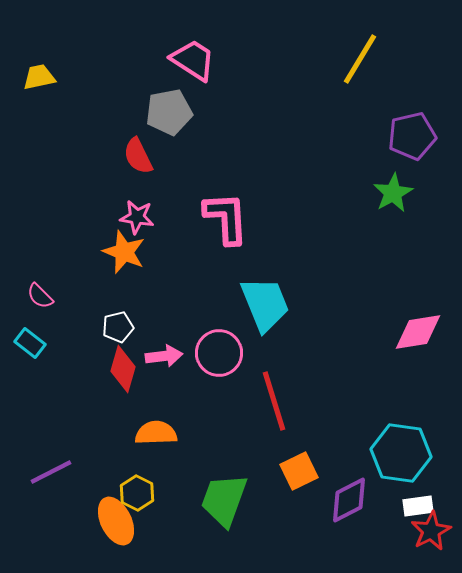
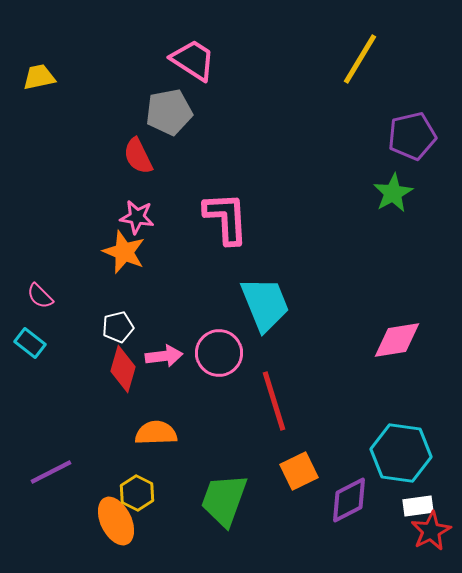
pink diamond: moved 21 px left, 8 px down
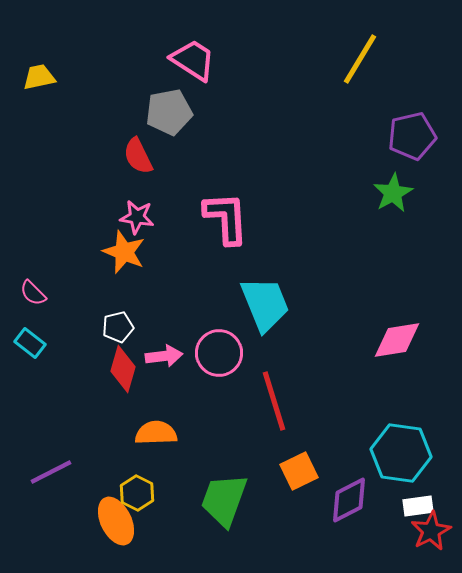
pink semicircle: moved 7 px left, 3 px up
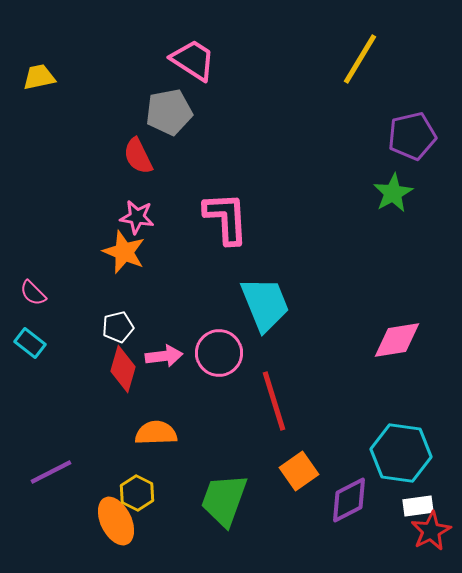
orange square: rotated 9 degrees counterclockwise
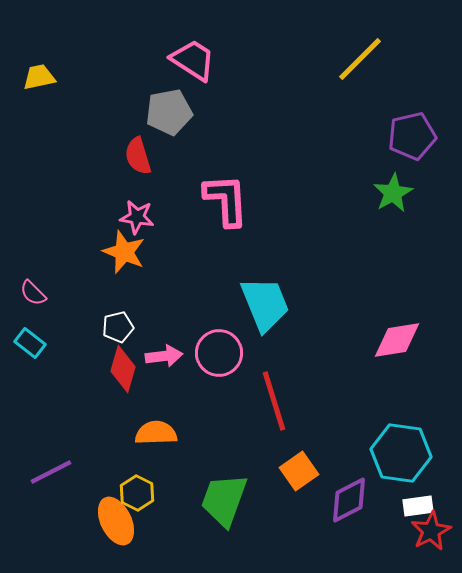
yellow line: rotated 14 degrees clockwise
red semicircle: rotated 9 degrees clockwise
pink L-shape: moved 18 px up
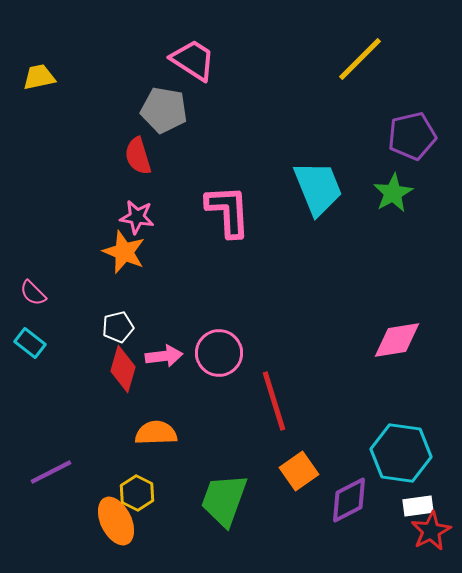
gray pentagon: moved 5 px left, 2 px up; rotated 21 degrees clockwise
pink L-shape: moved 2 px right, 11 px down
cyan trapezoid: moved 53 px right, 116 px up
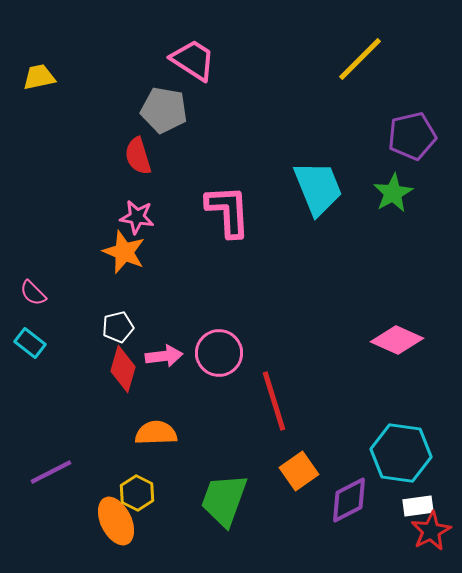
pink diamond: rotated 33 degrees clockwise
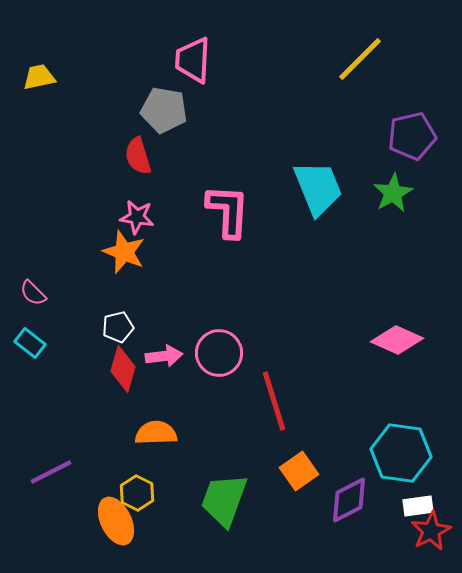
pink trapezoid: rotated 120 degrees counterclockwise
pink L-shape: rotated 6 degrees clockwise
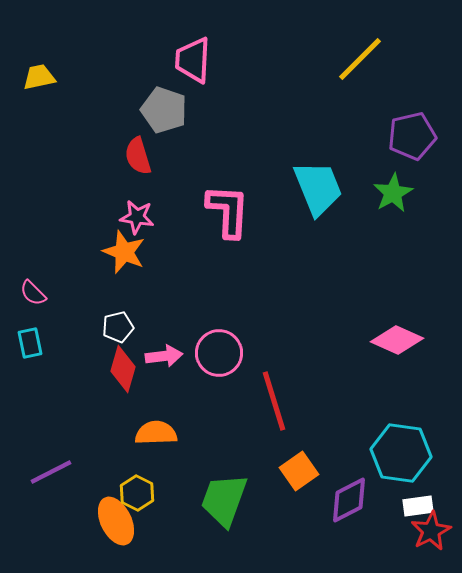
gray pentagon: rotated 9 degrees clockwise
cyan rectangle: rotated 40 degrees clockwise
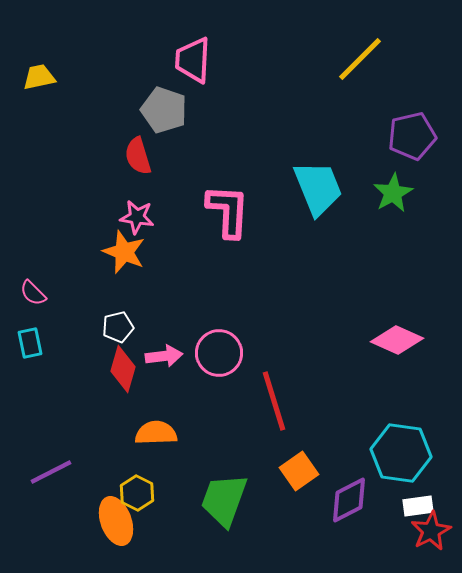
orange ellipse: rotated 6 degrees clockwise
